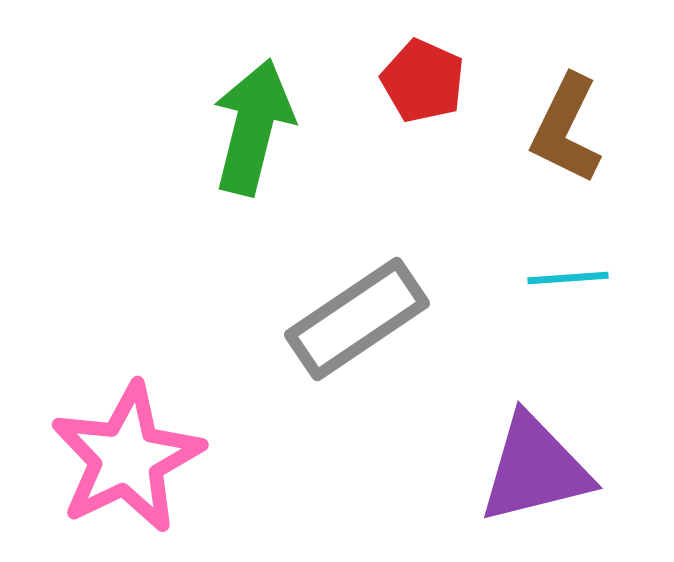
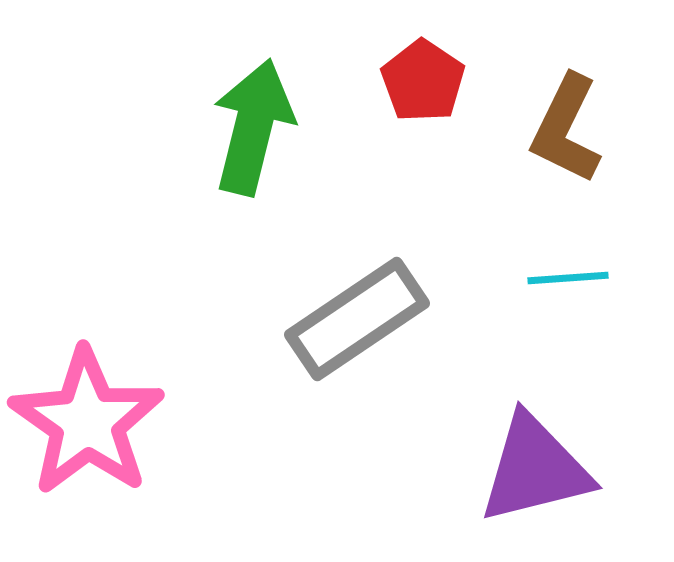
red pentagon: rotated 10 degrees clockwise
pink star: moved 40 px left, 36 px up; rotated 11 degrees counterclockwise
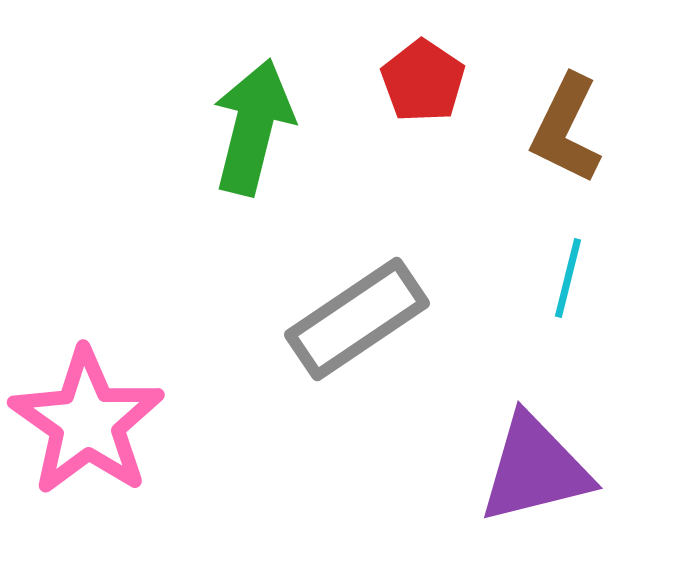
cyan line: rotated 72 degrees counterclockwise
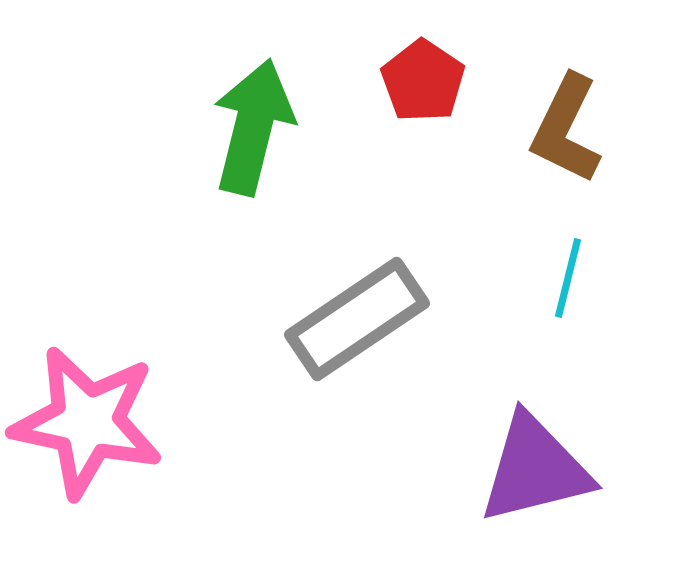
pink star: rotated 23 degrees counterclockwise
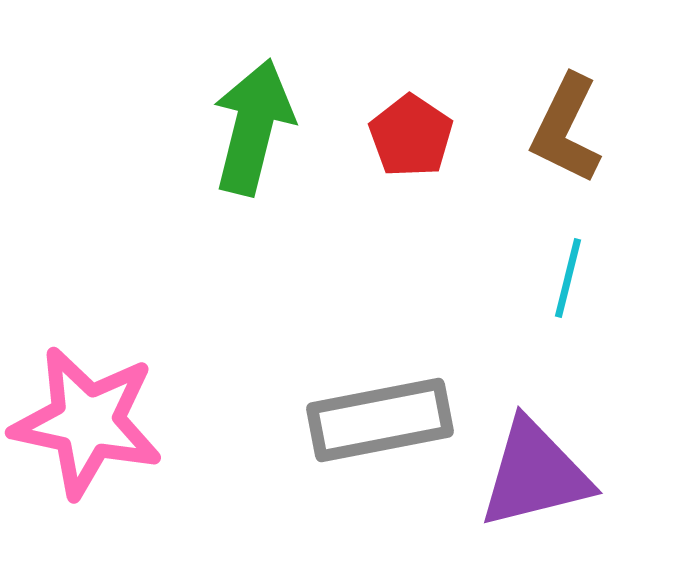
red pentagon: moved 12 px left, 55 px down
gray rectangle: moved 23 px right, 101 px down; rotated 23 degrees clockwise
purple triangle: moved 5 px down
